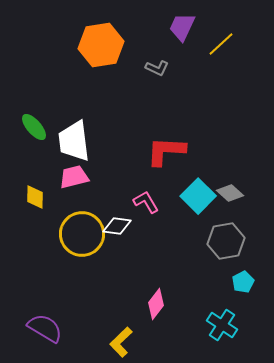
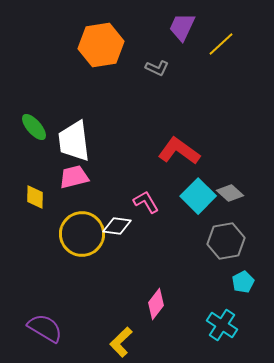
red L-shape: moved 13 px right; rotated 33 degrees clockwise
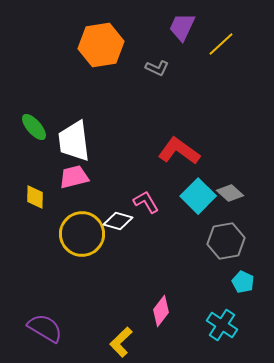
white diamond: moved 1 px right, 5 px up; rotated 8 degrees clockwise
cyan pentagon: rotated 20 degrees counterclockwise
pink diamond: moved 5 px right, 7 px down
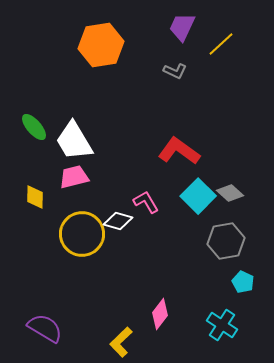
gray L-shape: moved 18 px right, 3 px down
white trapezoid: rotated 24 degrees counterclockwise
pink diamond: moved 1 px left, 3 px down
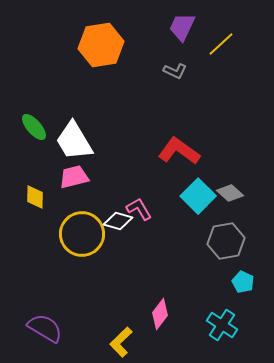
pink L-shape: moved 7 px left, 7 px down
